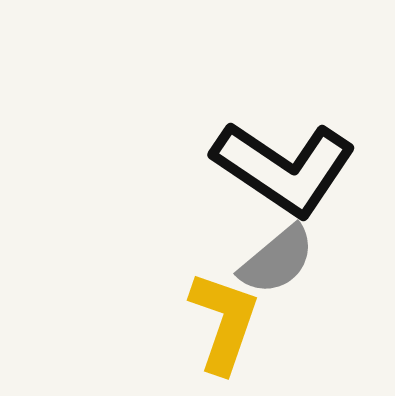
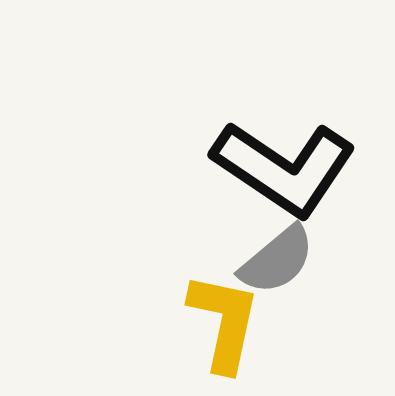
yellow L-shape: rotated 7 degrees counterclockwise
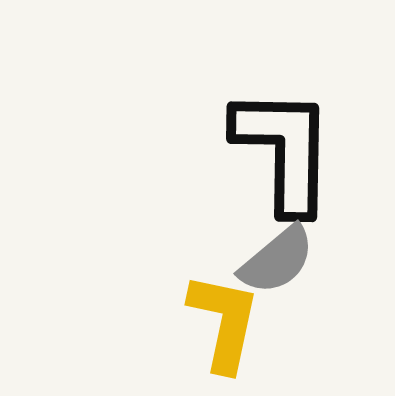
black L-shape: moved 18 px up; rotated 123 degrees counterclockwise
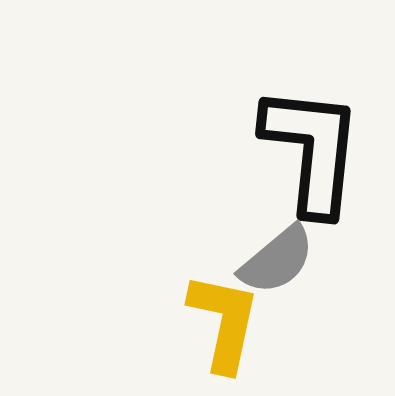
black L-shape: moved 28 px right; rotated 5 degrees clockwise
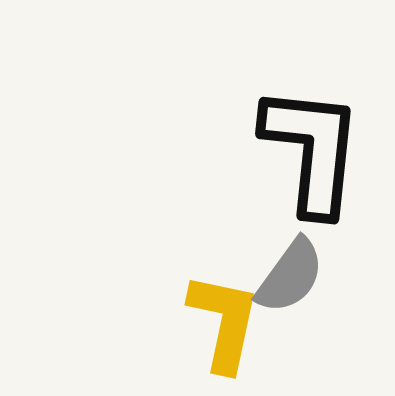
gray semicircle: moved 13 px right, 16 px down; rotated 14 degrees counterclockwise
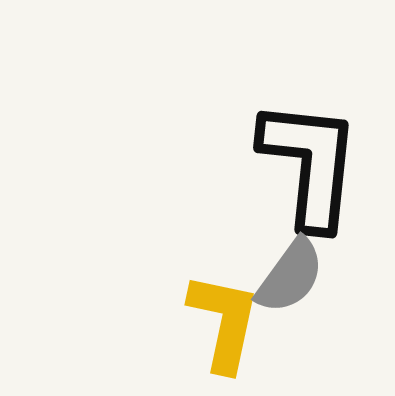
black L-shape: moved 2 px left, 14 px down
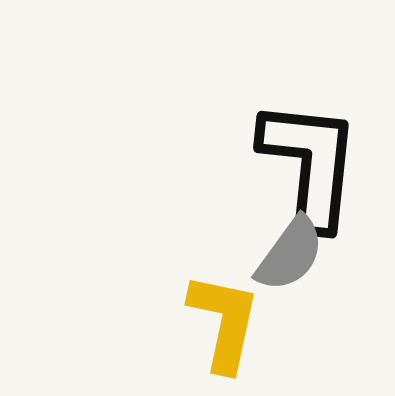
gray semicircle: moved 22 px up
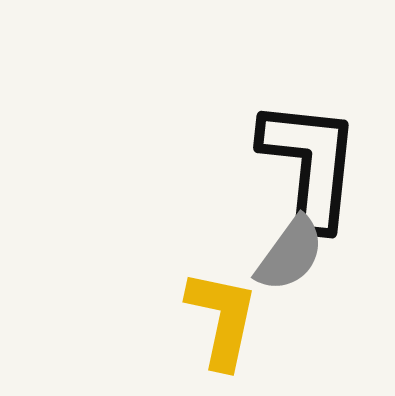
yellow L-shape: moved 2 px left, 3 px up
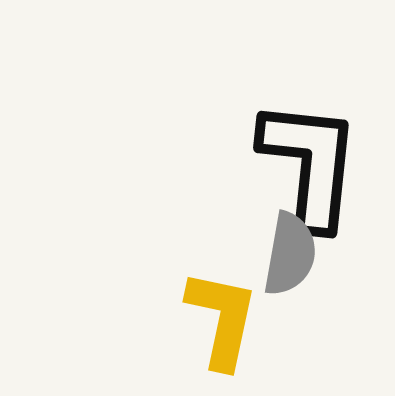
gray semicircle: rotated 26 degrees counterclockwise
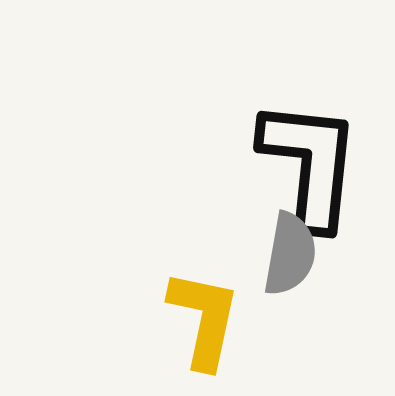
yellow L-shape: moved 18 px left
